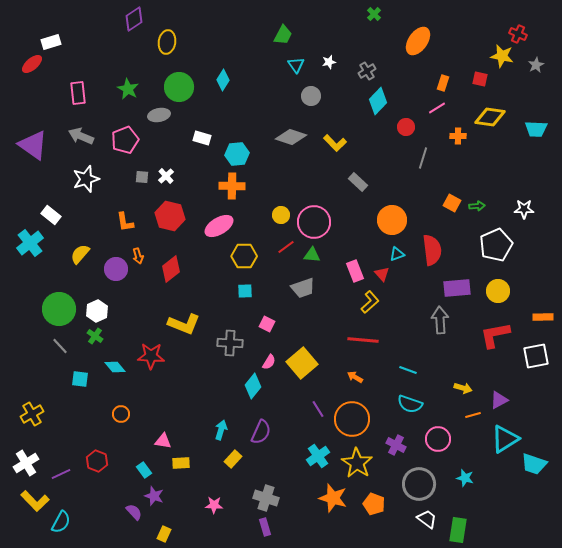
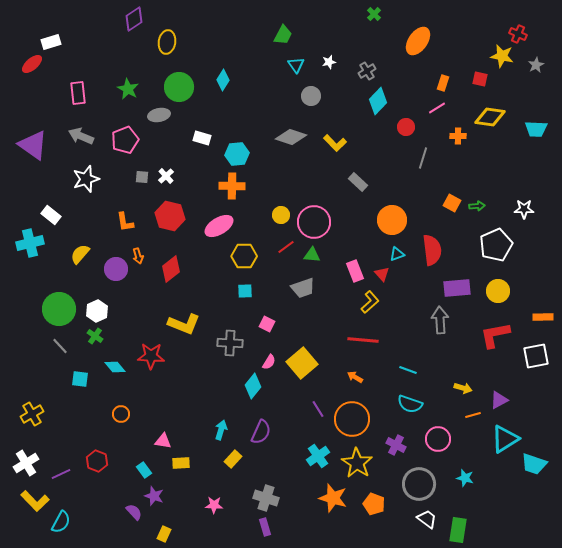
cyan cross at (30, 243): rotated 24 degrees clockwise
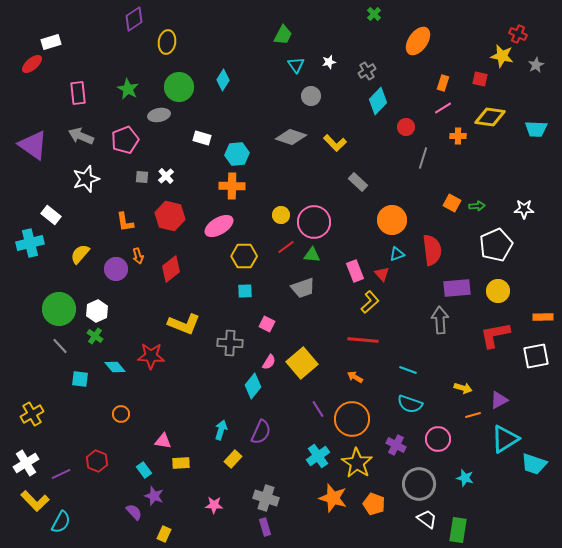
pink line at (437, 108): moved 6 px right
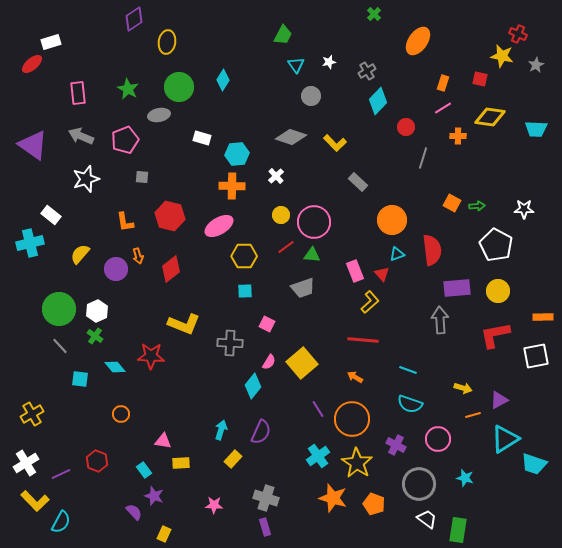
white cross at (166, 176): moved 110 px right
white pentagon at (496, 245): rotated 20 degrees counterclockwise
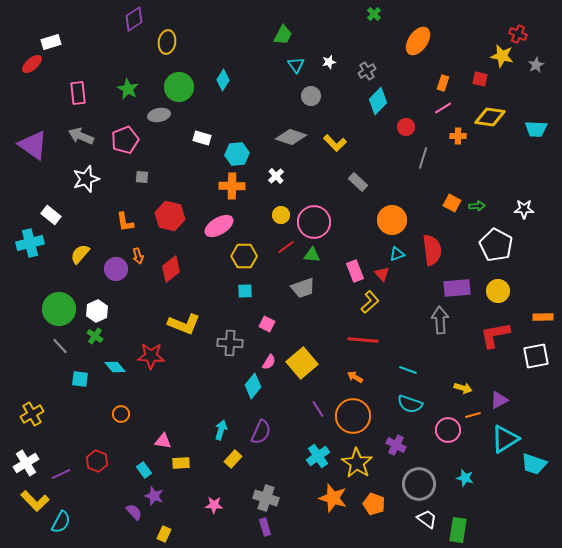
orange circle at (352, 419): moved 1 px right, 3 px up
pink circle at (438, 439): moved 10 px right, 9 px up
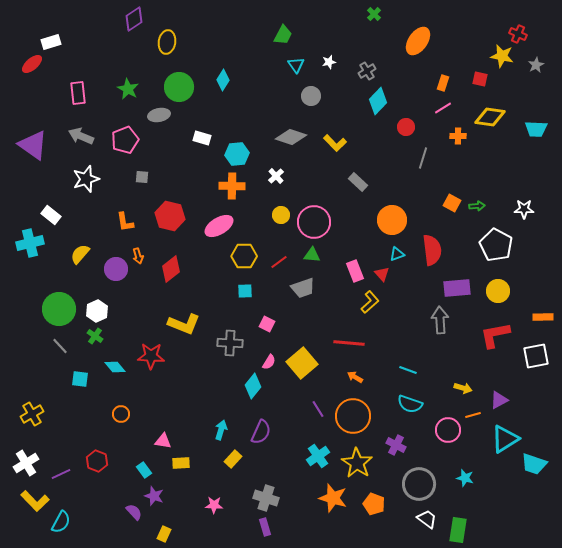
red line at (286, 247): moved 7 px left, 15 px down
red line at (363, 340): moved 14 px left, 3 px down
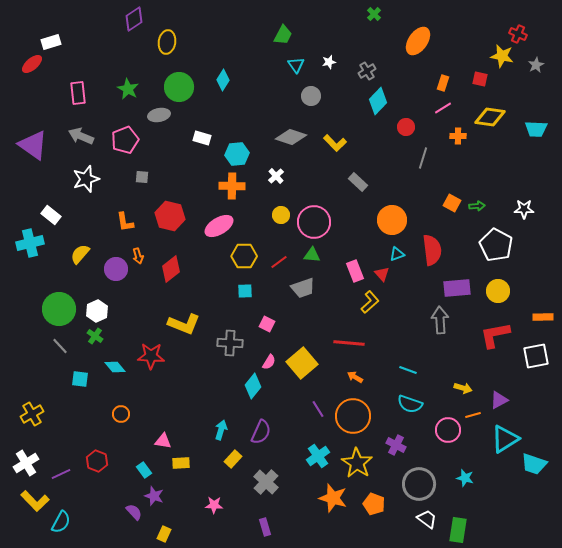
gray cross at (266, 498): moved 16 px up; rotated 25 degrees clockwise
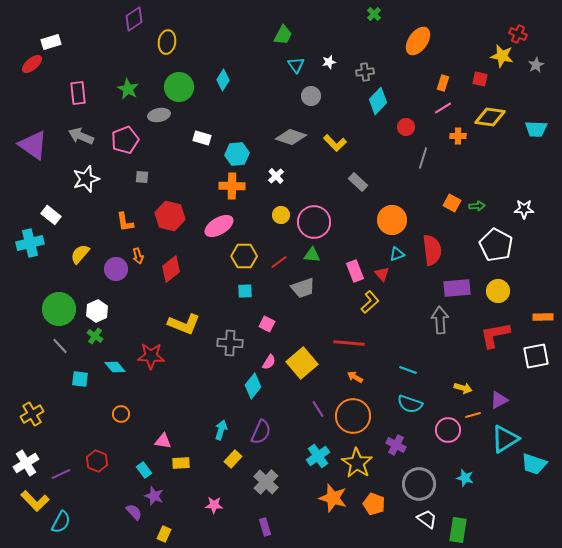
gray cross at (367, 71): moved 2 px left, 1 px down; rotated 24 degrees clockwise
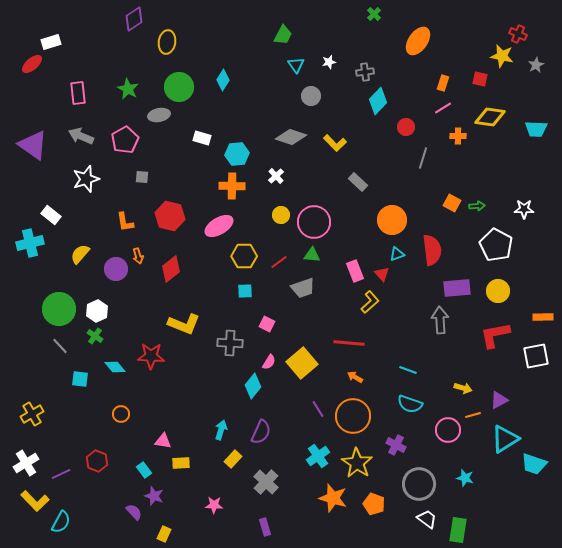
pink pentagon at (125, 140): rotated 8 degrees counterclockwise
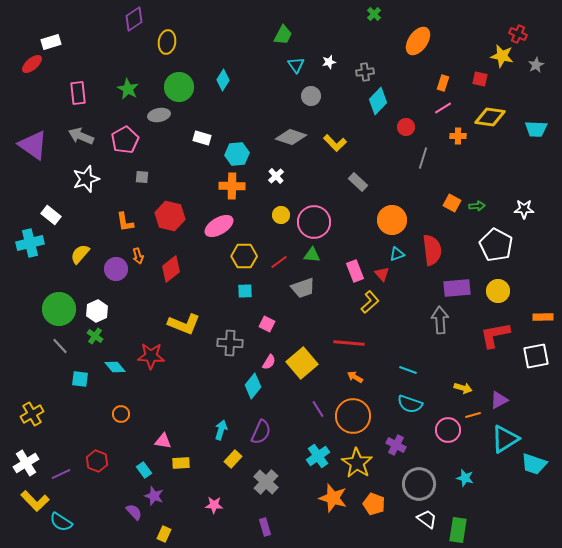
cyan semicircle at (61, 522): rotated 95 degrees clockwise
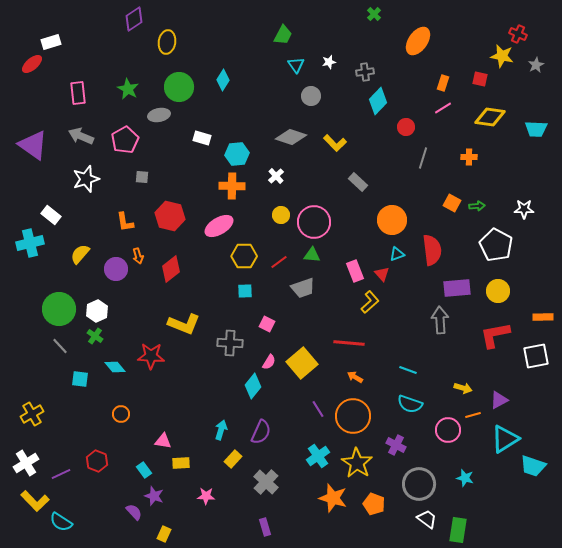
orange cross at (458, 136): moved 11 px right, 21 px down
cyan trapezoid at (534, 464): moved 1 px left, 2 px down
pink star at (214, 505): moved 8 px left, 9 px up
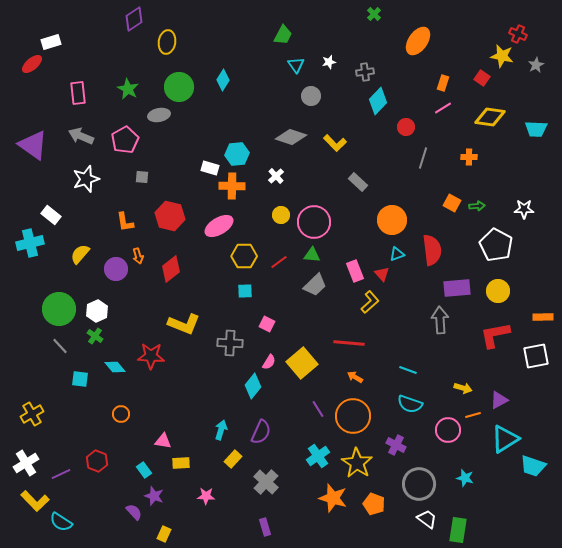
red square at (480, 79): moved 2 px right, 1 px up; rotated 21 degrees clockwise
white rectangle at (202, 138): moved 8 px right, 30 px down
gray trapezoid at (303, 288): moved 12 px right, 3 px up; rotated 25 degrees counterclockwise
